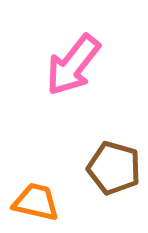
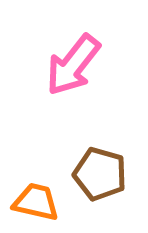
brown pentagon: moved 14 px left, 6 px down
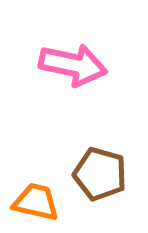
pink arrow: rotated 116 degrees counterclockwise
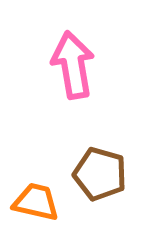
pink arrow: rotated 112 degrees counterclockwise
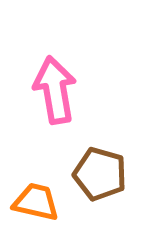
pink arrow: moved 18 px left, 25 px down
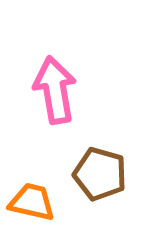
orange trapezoid: moved 4 px left
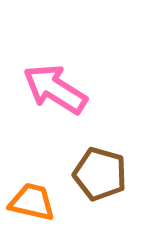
pink arrow: moved 1 px up; rotated 48 degrees counterclockwise
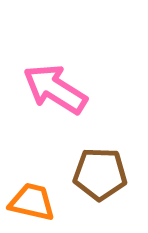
brown pentagon: rotated 14 degrees counterclockwise
